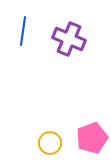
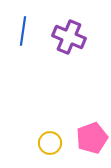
purple cross: moved 2 px up
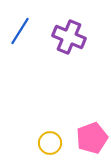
blue line: moved 3 px left; rotated 24 degrees clockwise
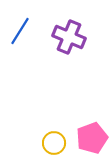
yellow circle: moved 4 px right
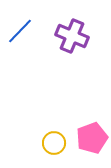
blue line: rotated 12 degrees clockwise
purple cross: moved 3 px right, 1 px up
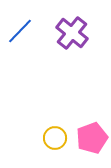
purple cross: moved 3 px up; rotated 16 degrees clockwise
yellow circle: moved 1 px right, 5 px up
